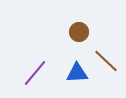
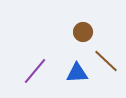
brown circle: moved 4 px right
purple line: moved 2 px up
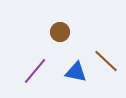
brown circle: moved 23 px left
blue triangle: moved 1 px left, 1 px up; rotated 15 degrees clockwise
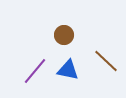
brown circle: moved 4 px right, 3 px down
blue triangle: moved 8 px left, 2 px up
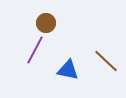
brown circle: moved 18 px left, 12 px up
purple line: moved 21 px up; rotated 12 degrees counterclockwise
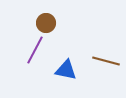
brown line: rotated 28 degrees counterclockwise
blue triangle: moved 2 px left
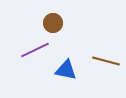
brown circle: moved 7 px right
purple line: rotated 36 degrees clockwise
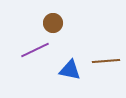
brown line: rotated 20 degrees counterclockwise
blue triangle: moved 4 px right
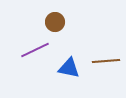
brown circle: moved 2 px right, 1 px up
blue triangle: moved 1 px left, 2 px up
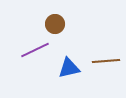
brown circle: moved 2 px down
blue triangle: rotated 25 degrees counterclockwise
